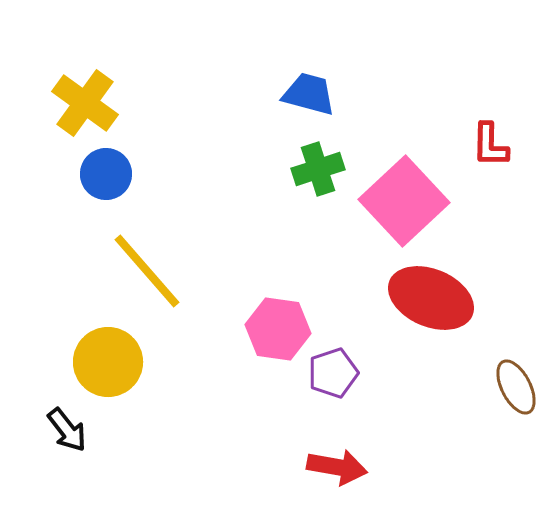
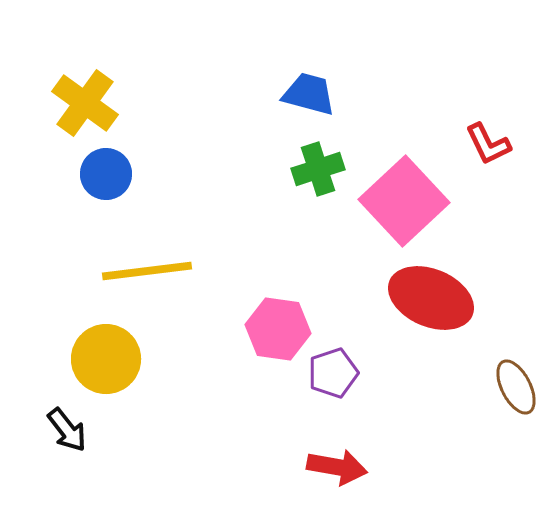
red L-shape: moved 2 px left, 1 px up; rotated 27 degrees counterclockwise
yellow line: rotated 56 degrees counterclockwise
yellow circle: moved 2 px left, 3 px up
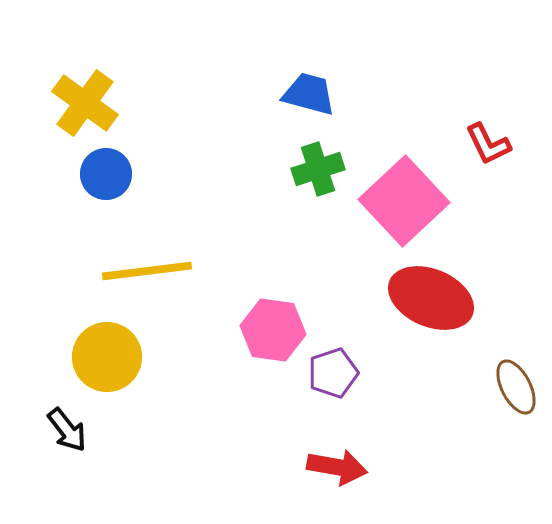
pink hexagon: moved 5 px left, 1 px down
yellow circle: moved 1 px right, 2 px up
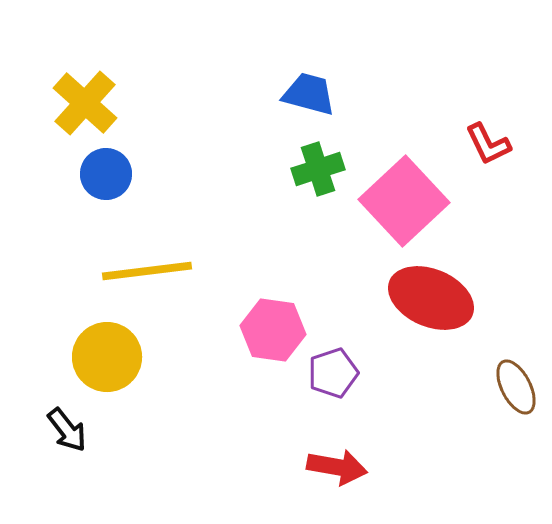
yellow cross: rotated 6 degrees clockwise
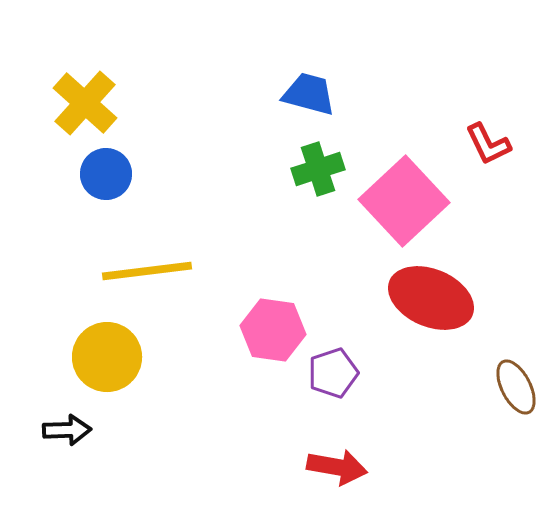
black arrow: rotated 54 degrees counterclockwise
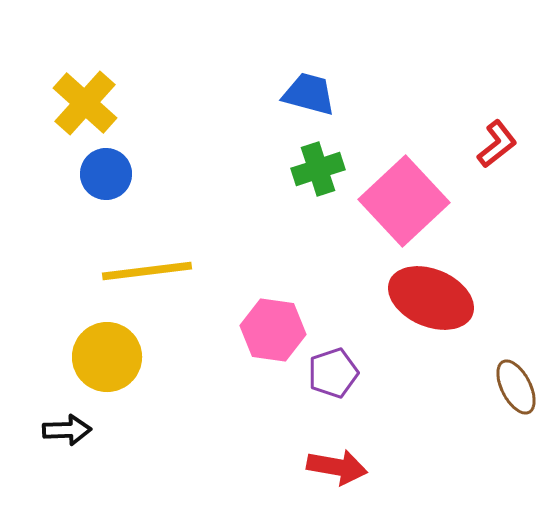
red L-shape: moved 9 px right; rotated 102 degrees counterclockwise
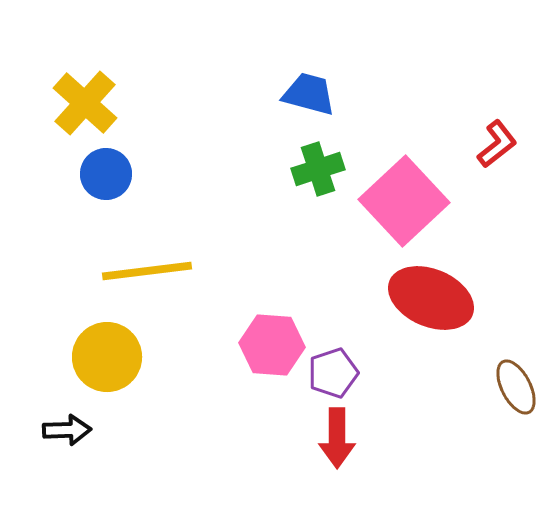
pink hexagon: moved 1 px left, 15 px down; rotated 4 degrees counterclockwise
red arrow: moved 29 px up; rotated 80 degrees clockwise
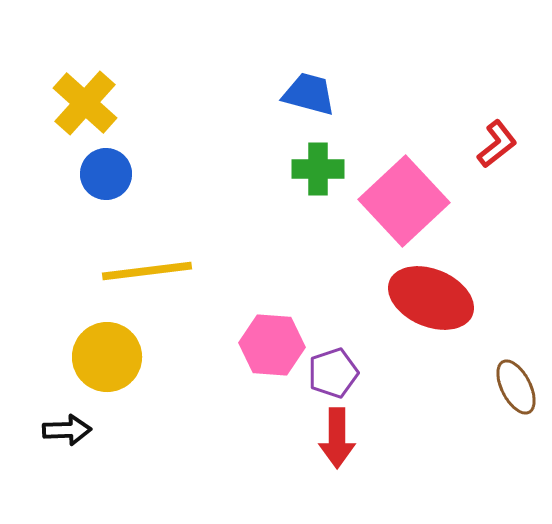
green cross: rotated 18 degrees clockwise
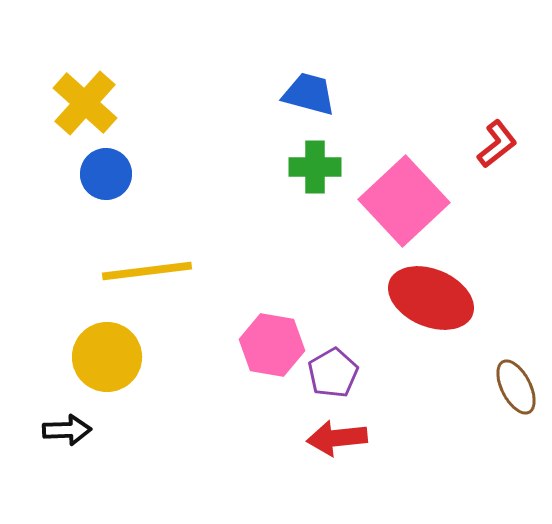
green cross: moved 3 px left, 2 px up
pink hexagon: rotated 6 degrees clockwise
purple pentagon: rotated 12 degrees counterclockwise
red arrow: rotated 84 degrees clockwise
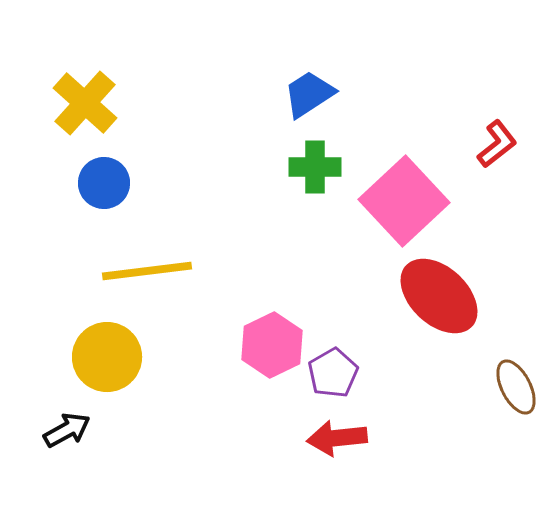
blue trapezoid: rotated 48 degrees counterclockwise
blue circle: moved 2 px left, 9 px down
red ellipse: moved 8 px right, 2 px up; rotated 20 degrees clockwise
pink hexagon: rotated 24 degrees clockwise
black arrow: rotated 27 degrees counterclockwise
